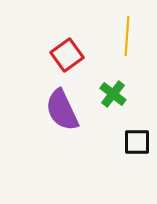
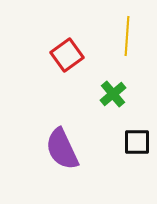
green cross: rotated 12 degrees clockwise
purple semicircle: moved 39 px down
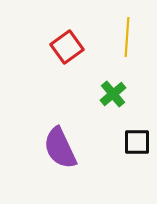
yellow line: moved 1 px down
red square: moved 8 px up
purple semicircle: moved 2 px left, 1 px up
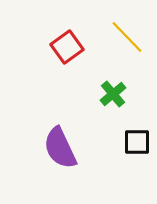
yellow line: rotated 48 degrees counterclockwise
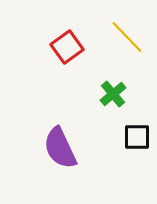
black square: moved 5 px up
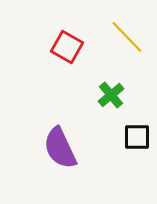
red square: rotated 24 degrees counterclockwise
green cross: moved 2 px left, 1 px down
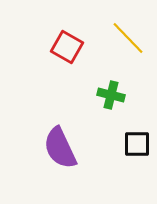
yellow line: moved 1 px right, 1 px down
green cross: rotated 36 degrees counterclockwise
black square: moved 7 px down
